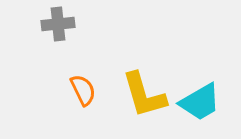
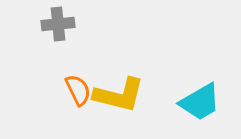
orange semicircle: moved 5 px left
yellow L-shape: moved 25 px left; rotated 60 degrees counterclockwise
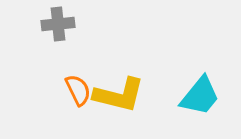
cyan trapezoid: moved 6 px up; rotated 21 degrees counterclockwise
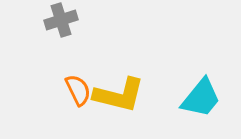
gray cross: moved 3 px right, 4 px up; rotated 12 degrees counterclockwise
cyan trapezoid: moved 1 px right, 2 px down
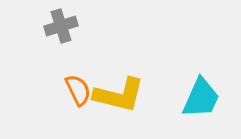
gray cross: moved 6 px down
cyan trapezoid: rotated 15 degrees counterclockwise
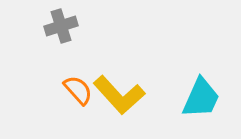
orange semicircle: rotated 16 degrees counterclockwise
yellow L-shape: rotated 34 degrees clockwise
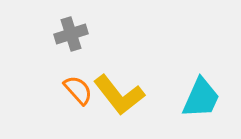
gray cross: moved 10 px right, 8 px down
yellow L-shape: rotated 4 degrees clockwise
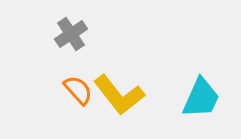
gray cross: rotated 16 degrees counterclockwise
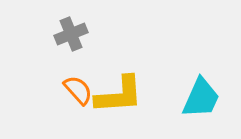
gray cross: rotated 12 degrees clockwise
yellow L-shape: rotated 56 degrees counterclockwise
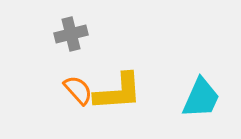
gray cross: rotated 8 degrees clockwise
yellow L-shape: moved 1 px left, 3 px up
